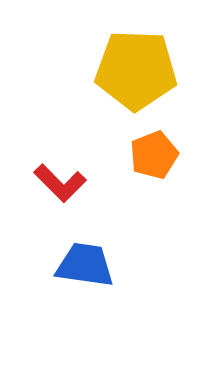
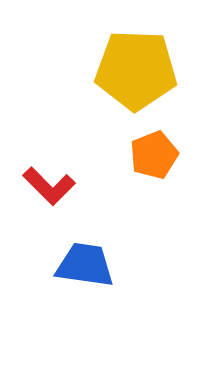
red L-shape: moved 11 px left, 3 px down
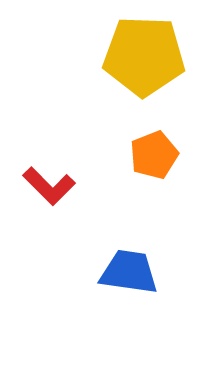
yellow pentagon: moved 8 px right, 14 px up
blue trapezoid: moved 44 px right, 7 px down
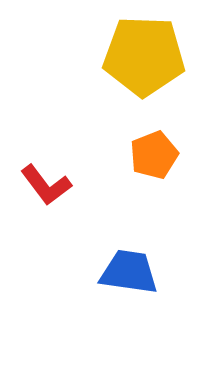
red L-shape: moved 3 px left, 1 px up; rotated 8 degrees clockwise
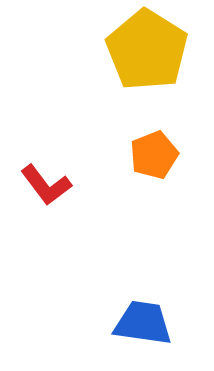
yellow pentagon: moved 3 px right, 6 px up; rotated 30 degrees clockwise
blue trapezoid: moved 14 px right, 51 px down
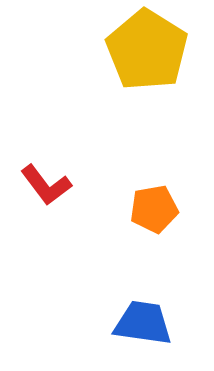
orange pentagon: moved 54 px down; rotated 12 degrees clockwise
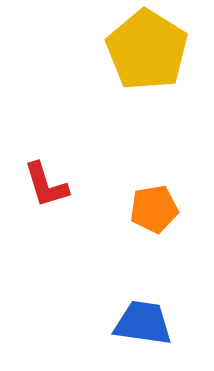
red L-shape: rotated 20 degrees clockwise
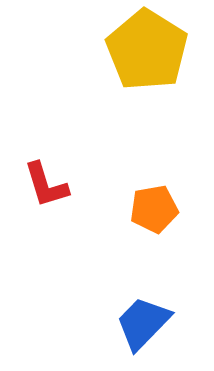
blue trapezoid: rotated 54 degrees counterclockwise
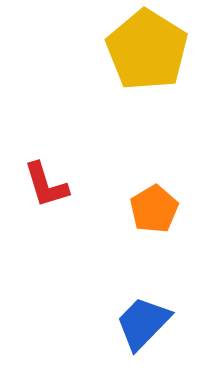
orange pentagon: rotated 21 degrees counterclockwise
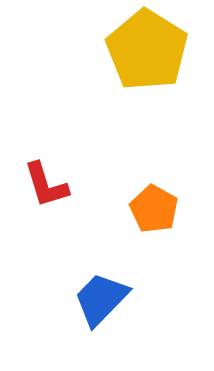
orange pentagon: rotated 12 degrees counterclockwise
blue trapezoid: moved 42 px left, 24 px up
